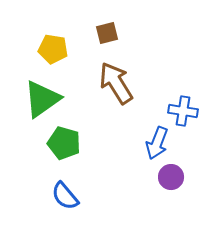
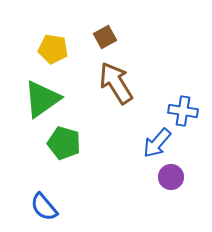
brown square: moved 2 px left, 4 px down; rotated 15 degrees counterclockwise
blue arrow: rotated 20 degrees clockwise
blue semicircle: moved 21 px left, 11 px down
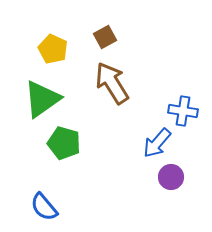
yellow pentagon: rotated 16 degrees clockwise
brown arrow: moved 4 px left
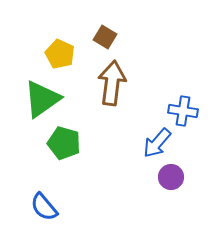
brown square: rotated 30 degrees counterclockwise
yellow pentagon: moved 7 px right, 5 px down
brown arrow: rotated 39 degrees clockwise
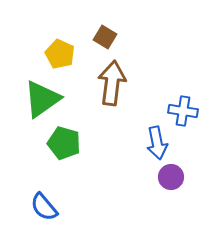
blue arrow: rotated 52 degrees counterclockwise
